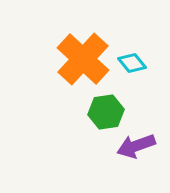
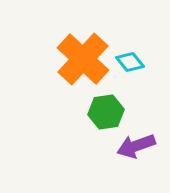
cyan diamond: moved 2 px left, 1 px up
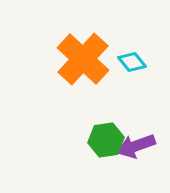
cyan diamond: moved 2 px right
green hexagon: moved 28 px down
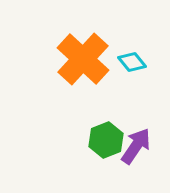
green hexagon: rotated 12 degrees counterclockwise
purple arrow: rotated 144 degrees clockwise
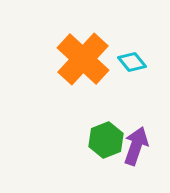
purple arrow: rotated 15 degrees counterclockwise
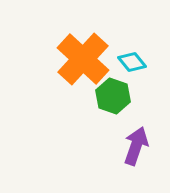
green hexagon: moved 7 px right, 44 px up; rotated 20 degrees counterclockwise
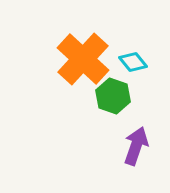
cyan diamond: moved 1 px right
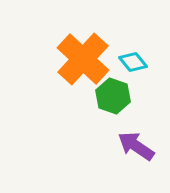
purple arrow: rotated 75 degrees counterclockwise
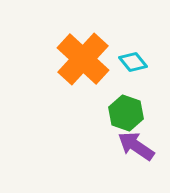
green hexagon: moved 13 px right, 17 px down
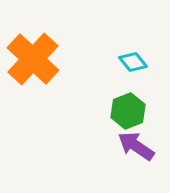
orange cross: moved 50 px left
green hexagon: moved 2 px right, 2 px up; rotated 20 degrees clockwise
